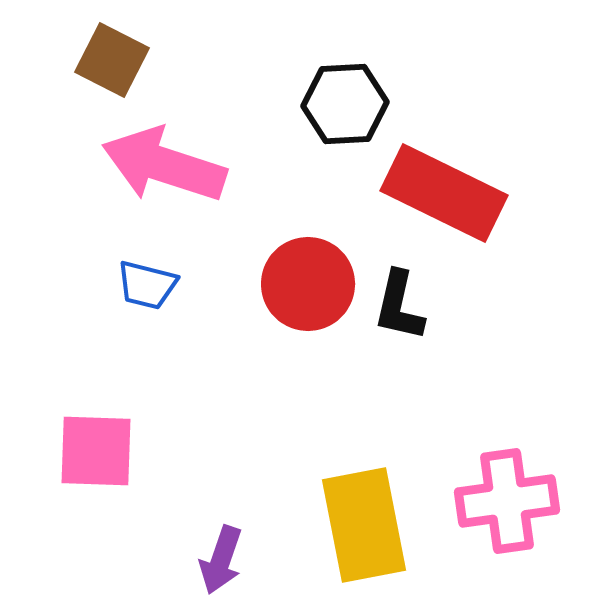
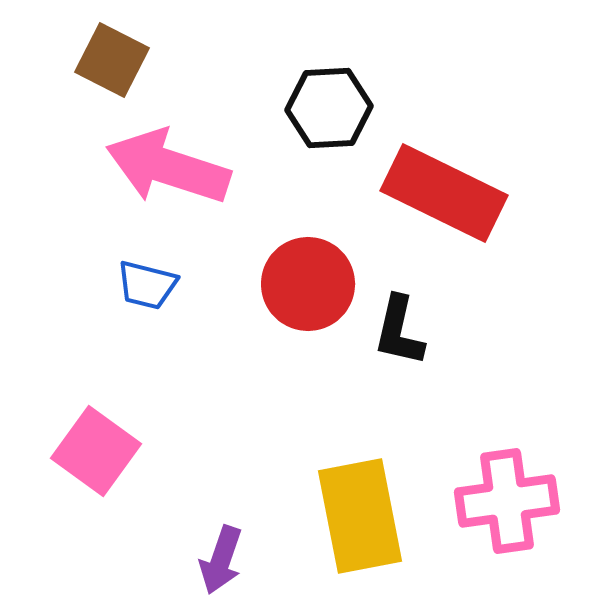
black hexagon: moved 16 px left, 4 px down
pink arrow: moved 4 px right, 2 px down
black L-shape: moved 25 px down
pink square: rotated 34 degrees clockwise
yellow rectangle: moved 4 px left, 9 px up
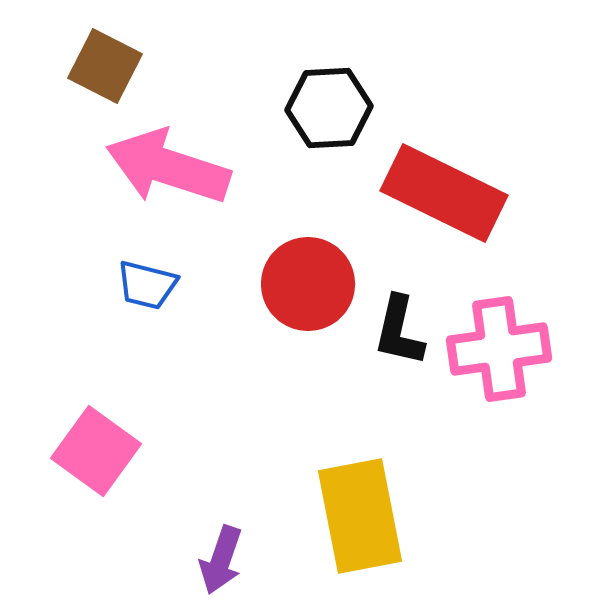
brown square: moved 7 px left, 6 px down
pink cross: moved 8 px left, 152 px up
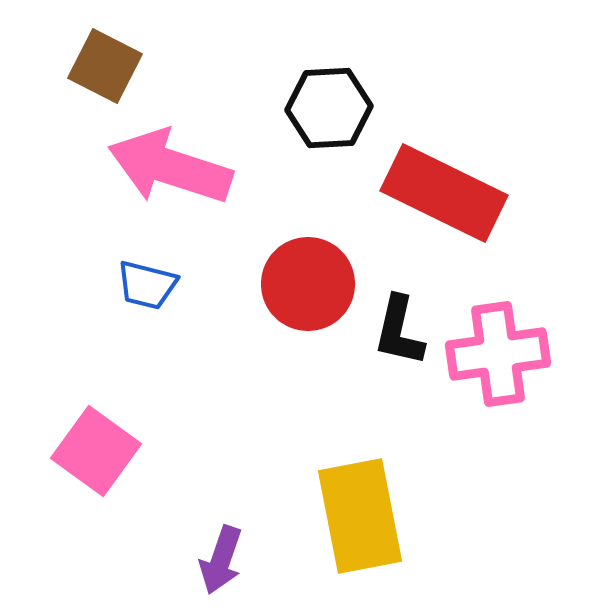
pink arrow: moved 2 px right
pink cross: moved 1 px left, 5 px down
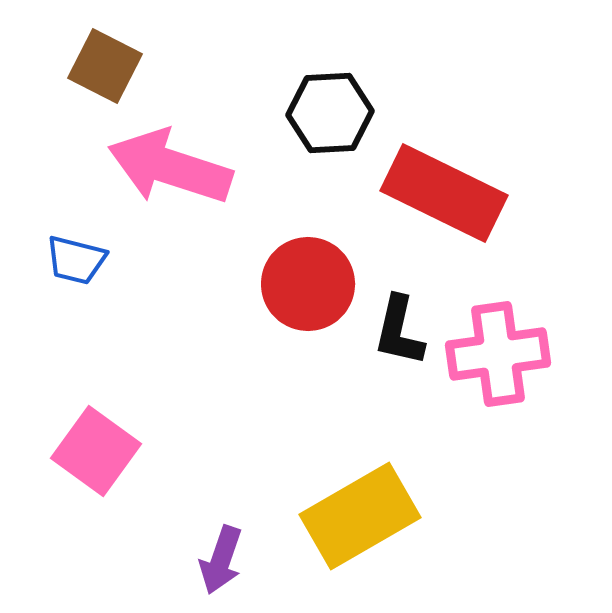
black hexagon: moved 1 px right, 5 px down
blue trapezoid: moved 71 px left, 25 px up
yellow rectangle: rotated 71 degrees clockwise
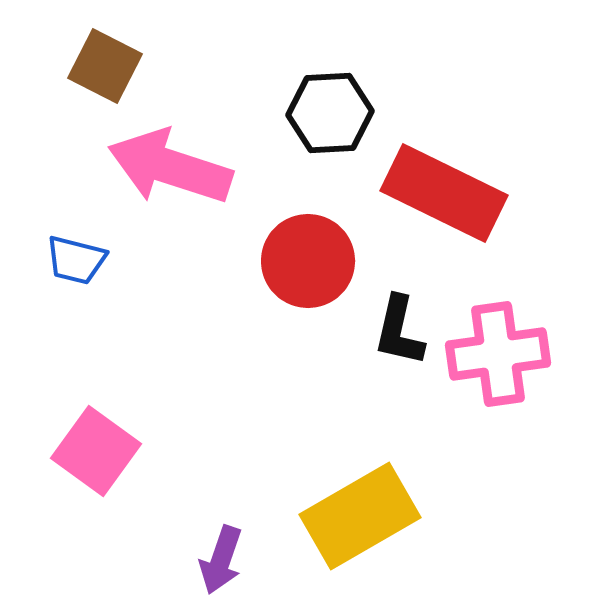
red circle: moved 23 px up
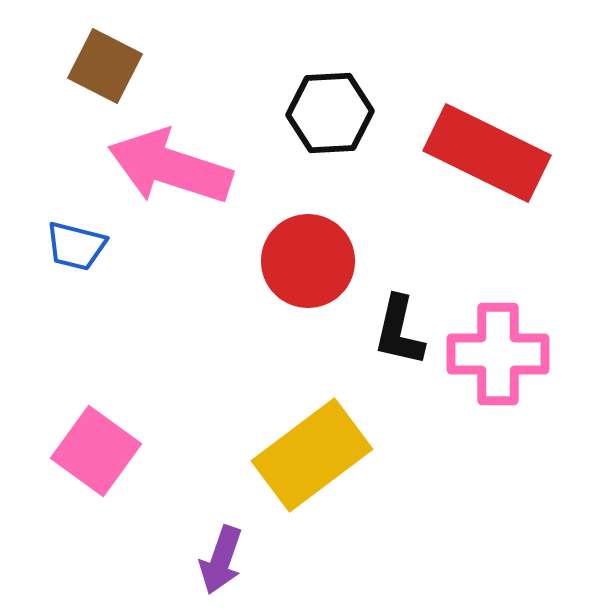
red rectangle: moved 43 px right, 40 px up
blue trapezoid: moved 14 px up
pink cross: rotated 8 degrees clockwise
yellow rectangle: moved 48 px left, 61 px up; rotated 7 degrees counterclockwise
